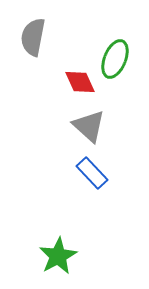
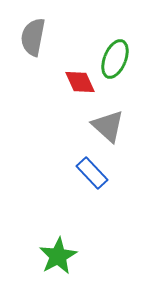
gray triangle: moved 19 px right
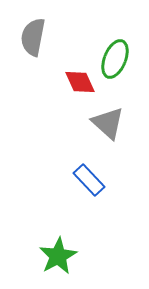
gray triangle: moved 3 px up
blue rectangle: moved 3 px left, 7 px down
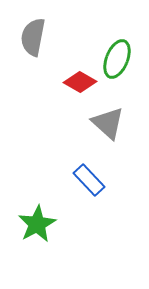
green ellipse: moved 2 px right
red diamond: rotated 36 degrees counterclockwise
green star: moved 21 px left, 32 px up
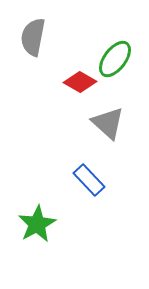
green ellipse: moved 2 px left; rotated 15 degrees clockwise
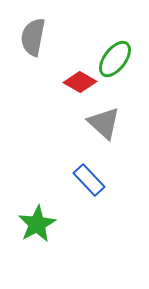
gray triangle: moved 4 px left
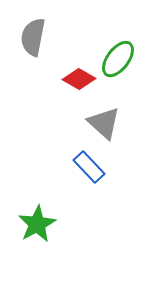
green ellipse: moved 3 px right
red diamond: moved 1 px left, 3 px up
blue rectangle: moved 13 px up
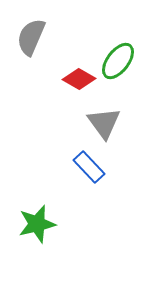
gray semicircle: moved 2 px left; rotated 12 degrees clockwise
green ellipse: moved 2 px down
gray triangle: rotated 12 degrees clockwise
green star: rotated 15 degrees clockwise
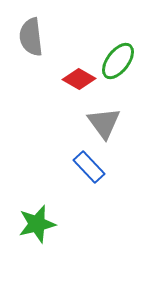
gray semicircle: rotated 30 degrees counterclockwise
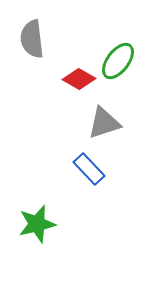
gray semicircle: moved 1 px right, 2 px down
gray triangle: rotated 48 degrees clockwise
blue rectangle: moved 2 px down
